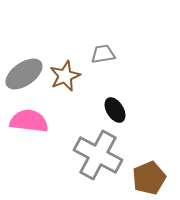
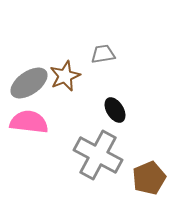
gray ellipse: moved 5 px right, 9 px down
pink semicircle: moved 1 px down
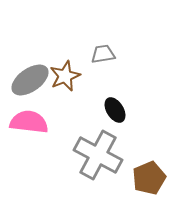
gray ellipse: moved 1 px right, 3 px up
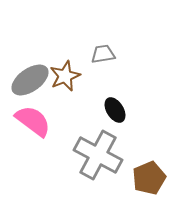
pink semicircle: moved 4 px right, 1 px up; rotated 30 degrees clockwise
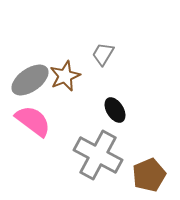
gray trapezoid: rotated 50 degrees counterclockwise
brown pentagon: moved 3 px up
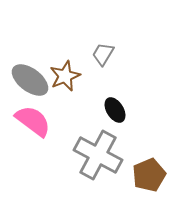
gray ellipse: rotated 72 degrees clockwise
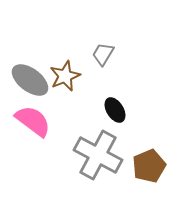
brown pentagon: moved 9 px up
